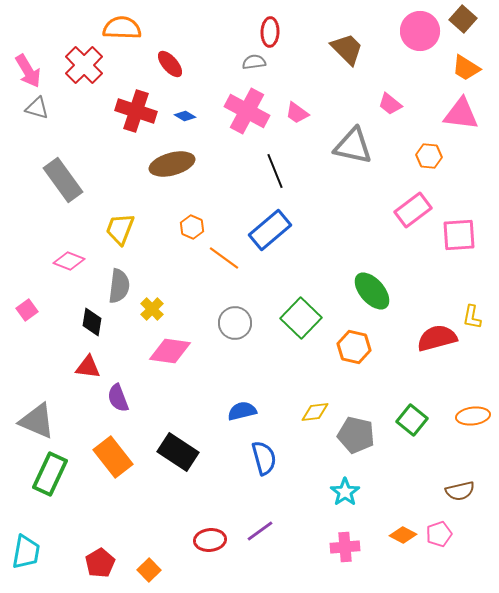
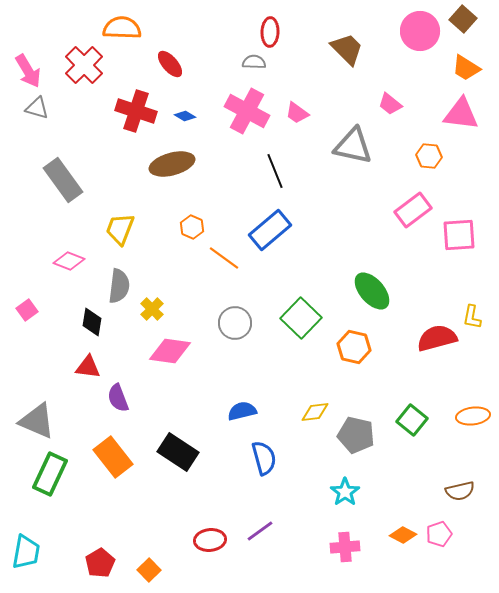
gray semicircle at (254, 62): rotated 10 degrees clockwise
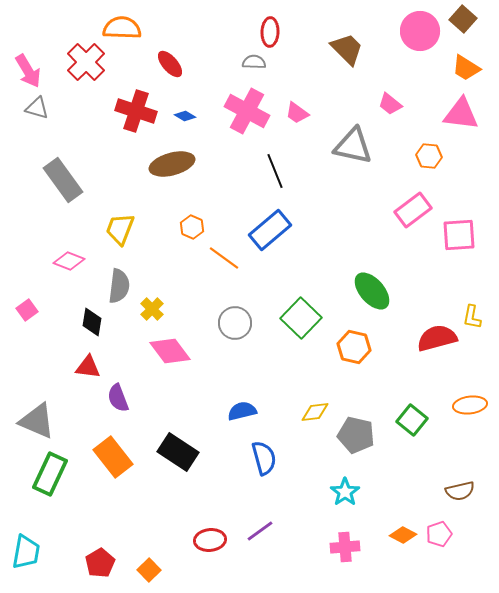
red cross at (84, 65): moved 2 px right, 3 px up
pink diamond at (170, 351): rotated 45 degrees clockwise
orange ellipse at (473, 416): moved 3 px left, 11 px up
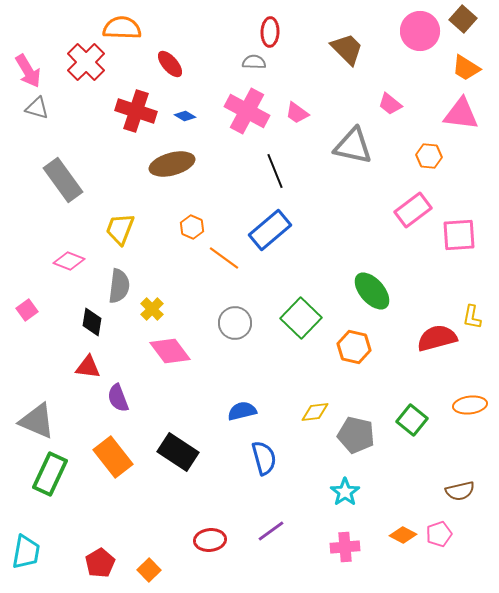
purple line at (260, 531): moved 11 px right
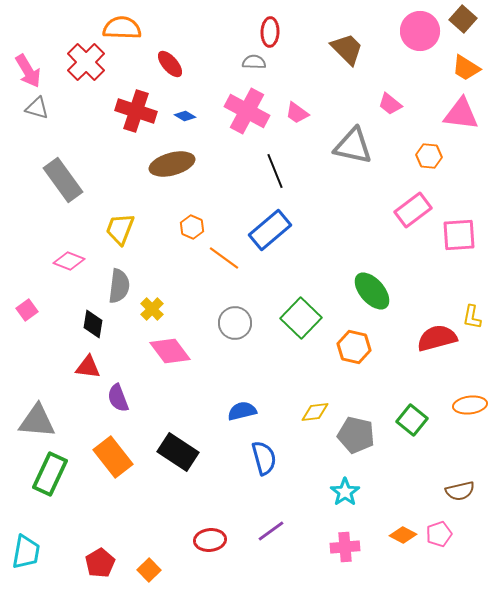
black diamond at (92, 322): moved 1 px right, 2 px down
gray triangle at (37, 421): rotated 18 degrees counterclockwise
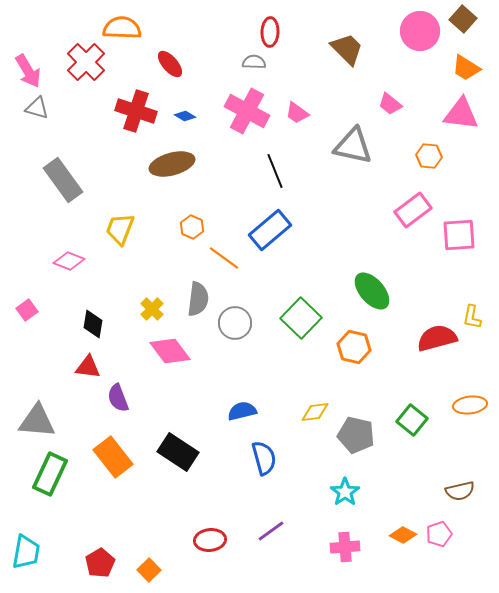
gray semicircle at (119, 286): moved 79 px right, 13 px down
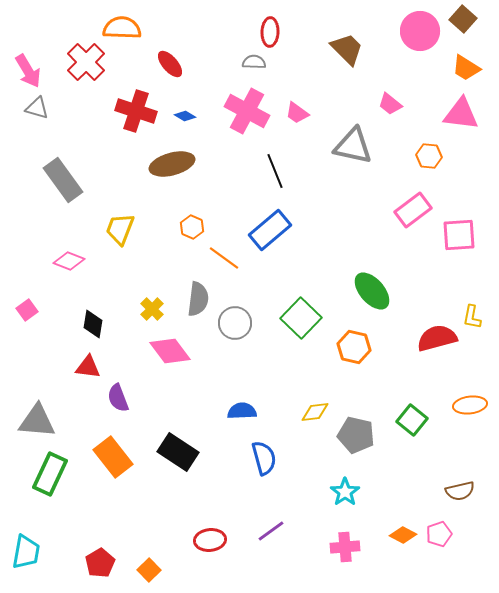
blue semicircle at (242, 411): rotated 12 degrees clockwise
